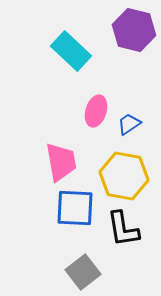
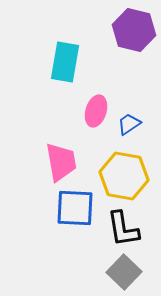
cyan rectangle: moved 6 px left, 11 px down; rotated 57 degrees clockwise
gray square: moved 41 px right; rotated 8 degrees counterclockwise
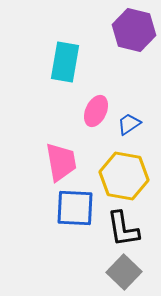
pink ellipse: rotated 8 degrees clockwise
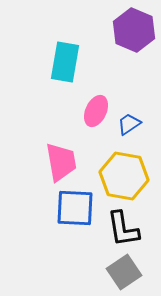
purple hexagon: rotated 9 degrees clockwise
gray square: rotated 12 degrees clockwise
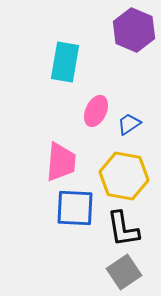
pink trapezoid: rotated 15 degrees clockwise
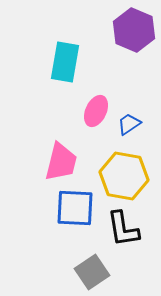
pink trapezoid: rotated 9 degrees clockwise
gray square: moved 32 px left
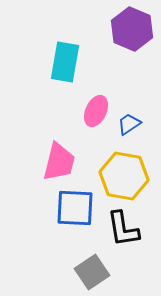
purple hexagon: moved 2 px left, 1 px up
pink trapezoid: moved 2 px left
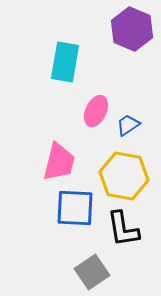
blue trapezoid: moved 1 px left, 1 px down
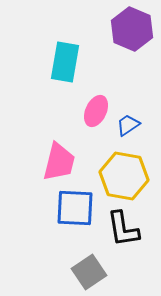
gray square: moved 3 px left
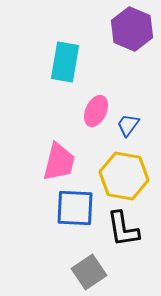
blue trapezoid: rotated 20 degrees counterclockwise
